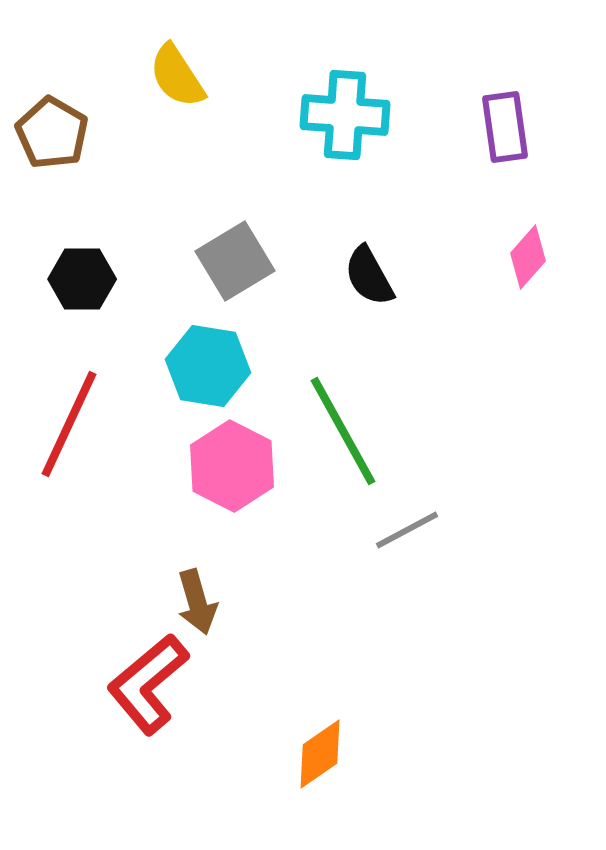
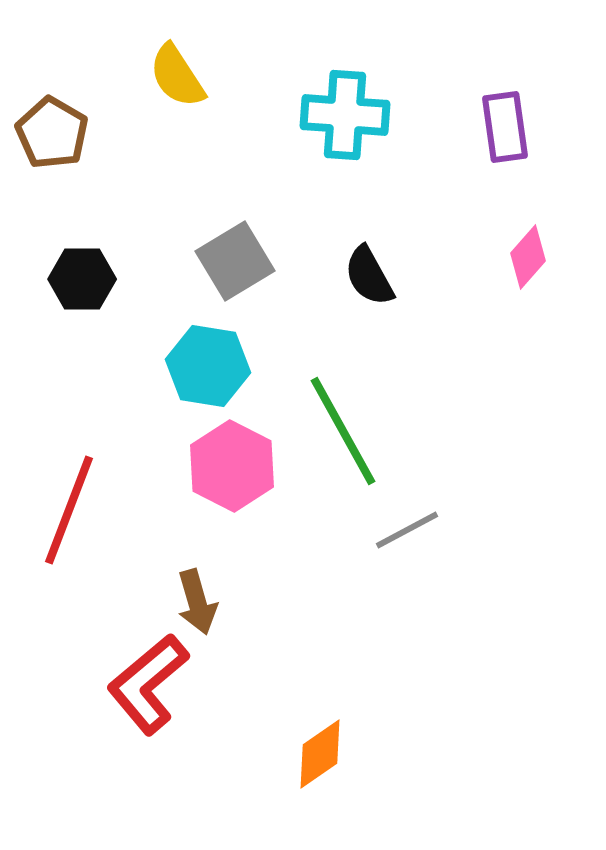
red line: moved 86 px down; rotated 4 degrees counterclockwise
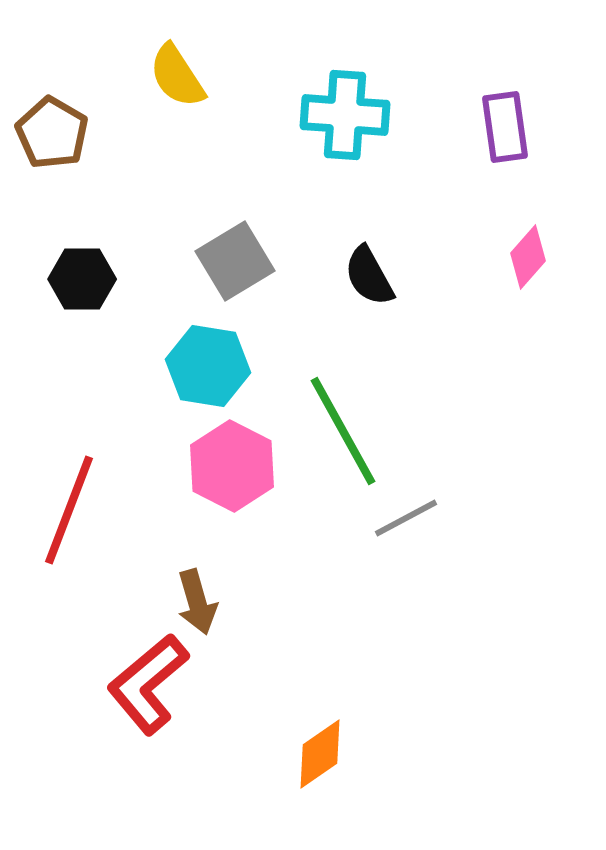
gray line: moved 1 px left, 12 px up
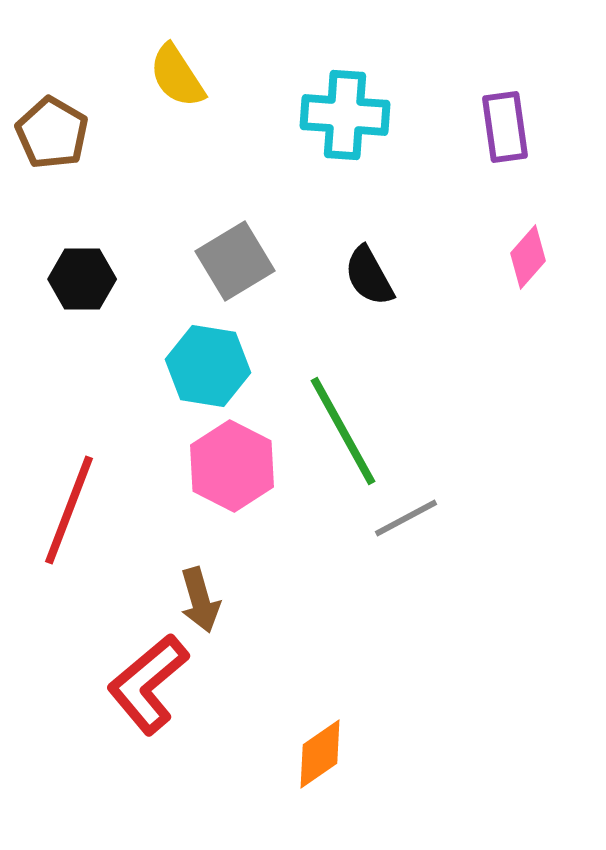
brown arrow: moved 3 px right, 2 px up
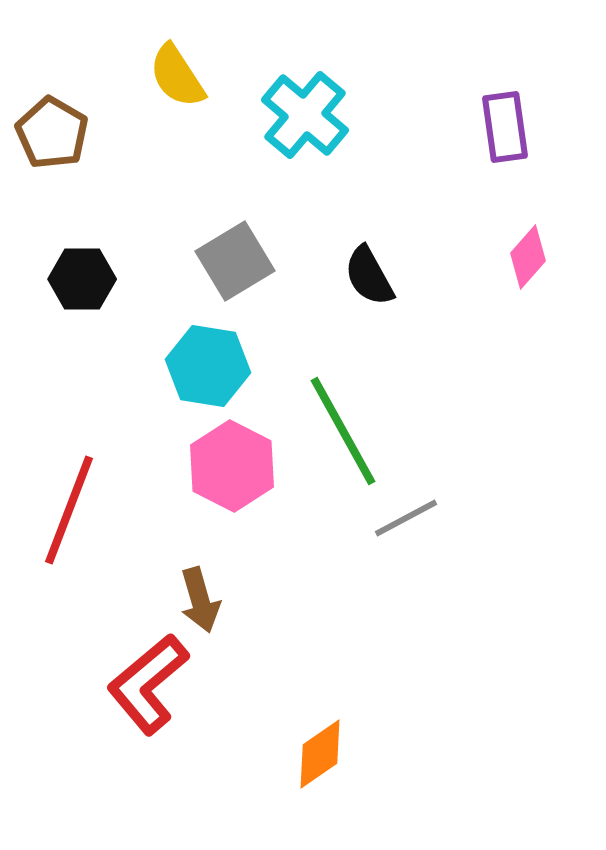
cyan cross: moved 40 px left; rotated 36 degrees clockwise
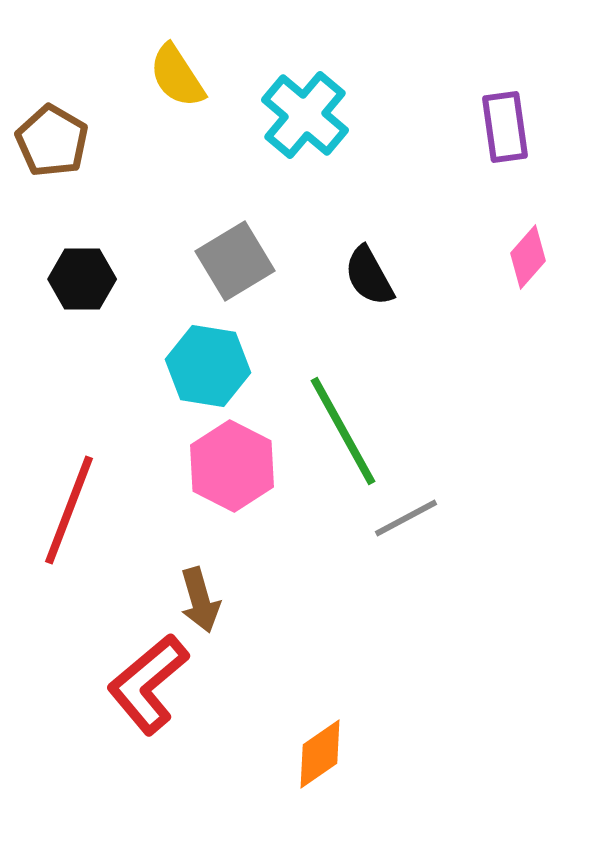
brown pentagon: moved 8 px down
